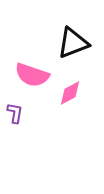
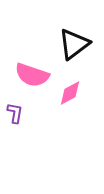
black triangle: moved 1 px right, 1 px down; rotated 16 degrees counterclockwise
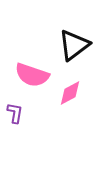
black triangle: moved 1 px down
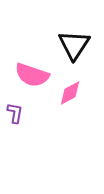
black triangle: rotated 20 degrees counterclockwise
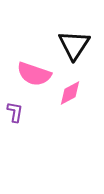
pink semicircle: moved 2 px right, 1 px up
purple L-shape: moved 1 px up
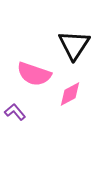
pink diamond: moved 1 px down
purple L-shape: rotated 50 degrees counterclockwise
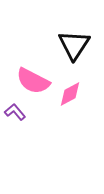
pink semicircle: moved 1 px left, 7 px down; rotated 8 degrees clockwise
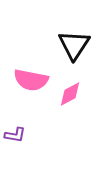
pink semicircle: moved 2 px left, 1 px up; rotated 16 degrees counterclockwise
purple L-shape: moved 23 px down; rotated 140 degrees clockwise
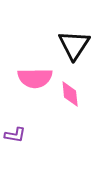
pink semicircle: moved 4 px right, 2 px up; rotated 12 degrees counterclockwise
pink diamond: rotated 68 degrees counterclockwise
